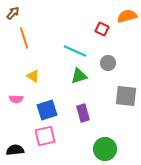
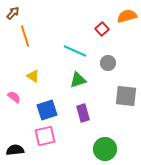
red square: rotated 24 degrees clockwise
orange line: moved 1 px right, 2 px up
green triangle: moved 1 px left, 4 px down
pink semicircle: moved 2 px left, 2 px up; rotated 144 degrees counterclockwise
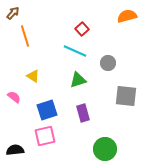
red square: moved 20 px left
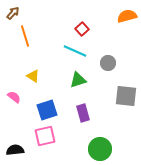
green circle: moved 5 px left
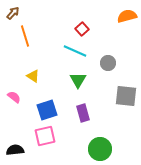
green triangle: rotated 42 degrees counterclockwise
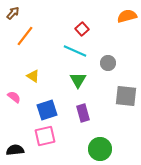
orange line: rotated 55 degrees clockwise
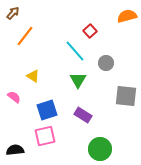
red square: moved 8 px right, 2 px down
cyan line: rotated 25 degrees clockwise
gray circle: moved 2 px left
purple rectangle: moved 2 px down; rotated 42 degrees counterclockwise
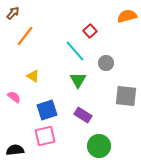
green circle: moved 1 px left, 3 px up
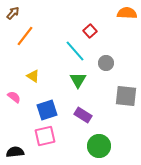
orange semicircle: moved 3 px up; rotated 18 degrees clockwise
black semicircle: moved 2 px down
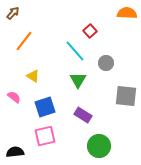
orange line: moved 1 px left, 5 px down
blue square: moved 2 px left, 3 px up
